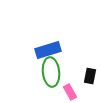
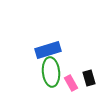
black rectangle: moved 1 px left, 2 px down; rotated 28 degrees counterclockwise
pink rectangle: moved 1 px right, 9 px up
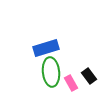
blue rectangle: moved 2 px left, 2 px up
black rectangle: moved 2 px up; rotated 21 degrees counterclockwise
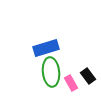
black rectangle: moved 1 px left
